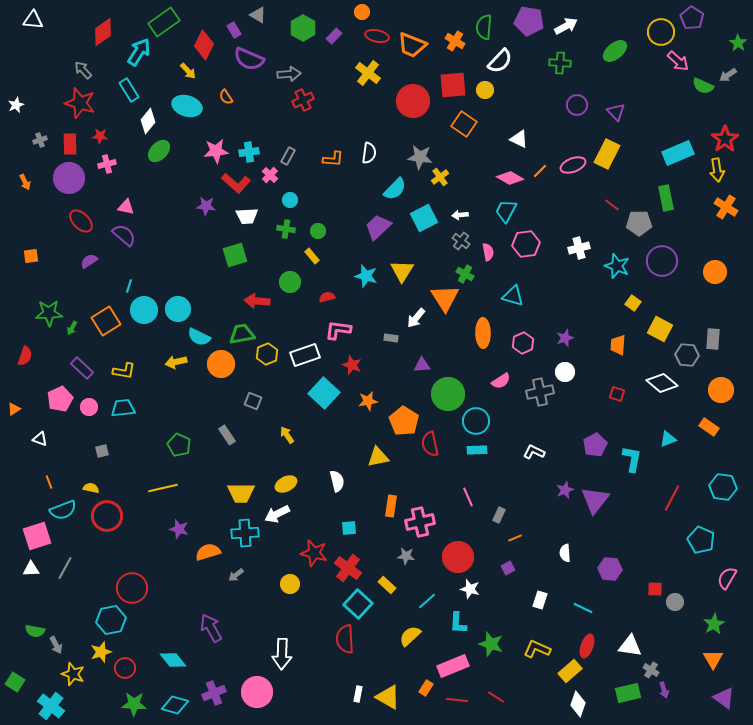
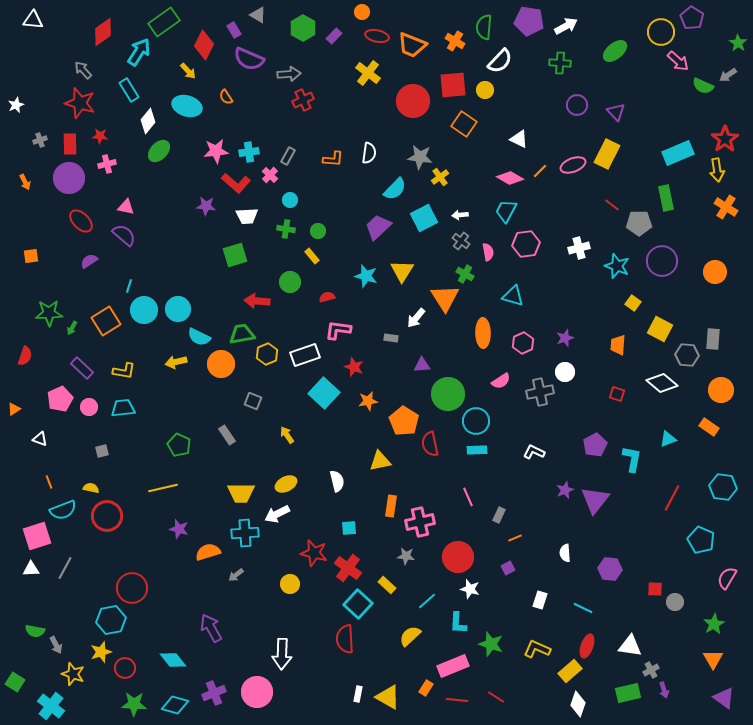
red star at (352, 365): moved 2 px right, 2 px down
yellow triangle at (378, 457): moved 2 px right, 4 px down
gray cross at (651, 670): rotated 28 degrees clockwise
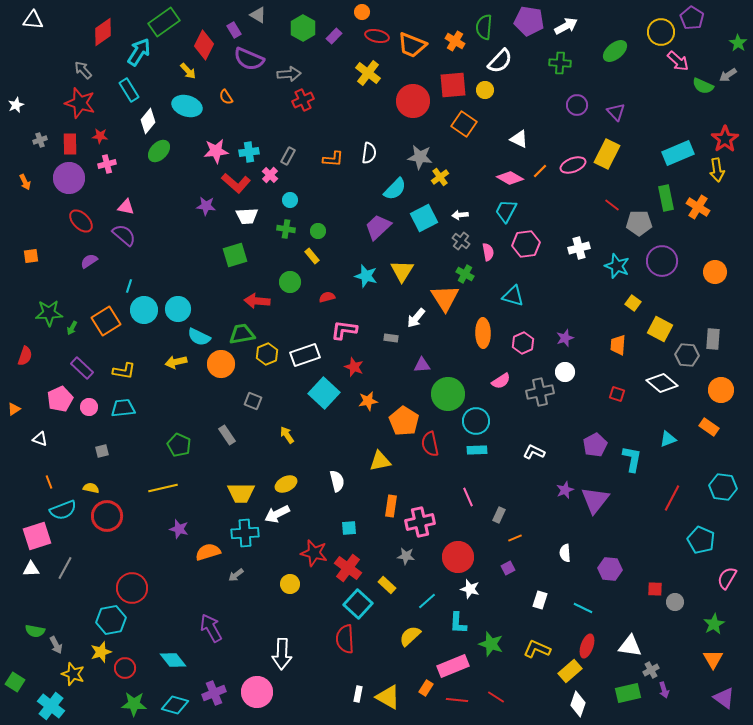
orange cross at (726, 207): moved 28 px left
pink L-shape at (338, 330): moved 6 px right
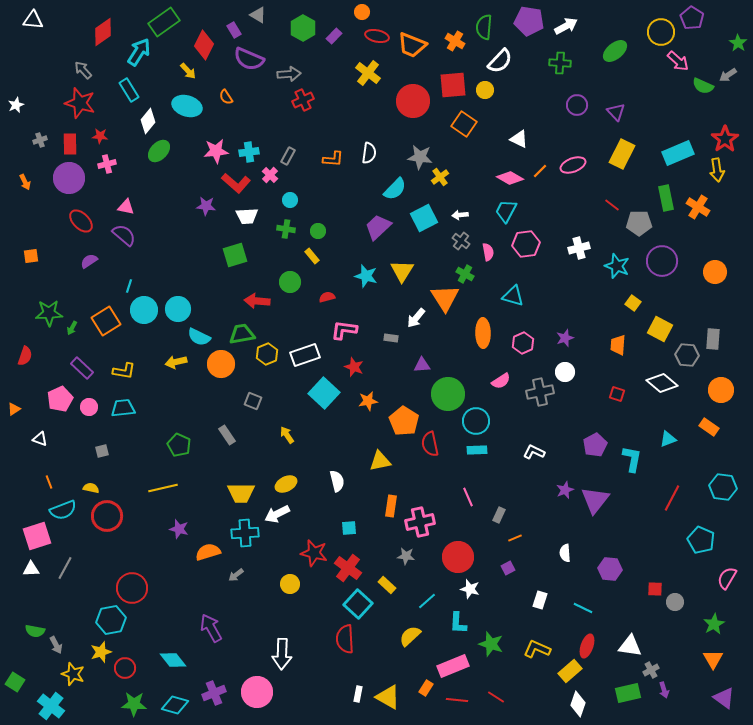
yellow rectangle at (607, 154): moved 15 px right
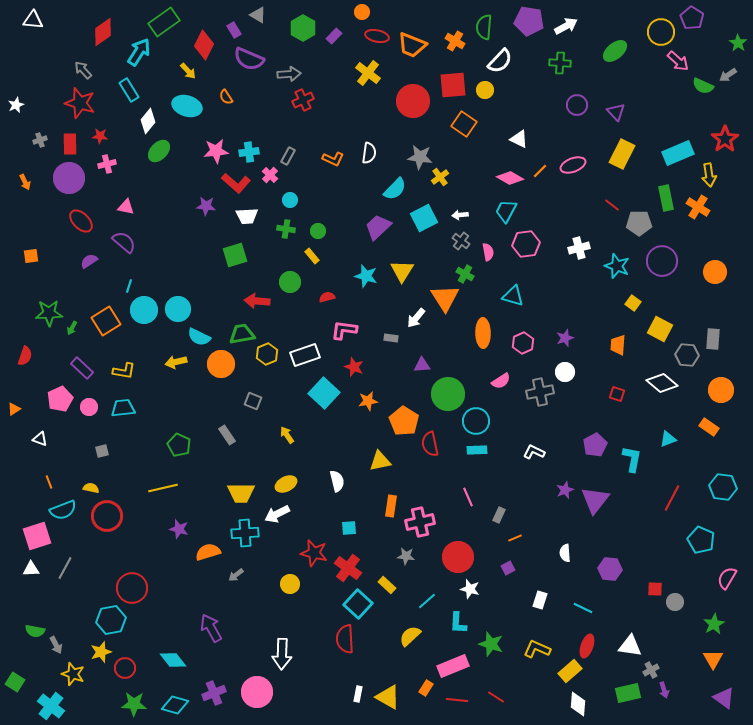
orange L-shape at (333, 159): rotated 20 degrees clockwise
yellow arrow at (717, 170): moved 8 px left, 5 px down
purple semicircle at (124, 235): moved 7 px down
white diamond at (578, 704): rotated 15 degrees counterclockwise
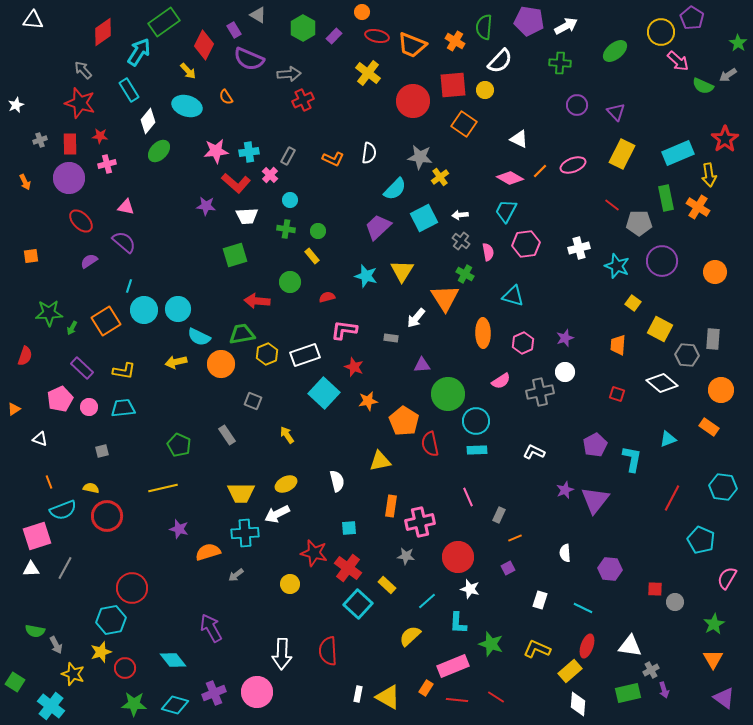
red semicircle at (345, 639): moved 17 px left, 12 px down
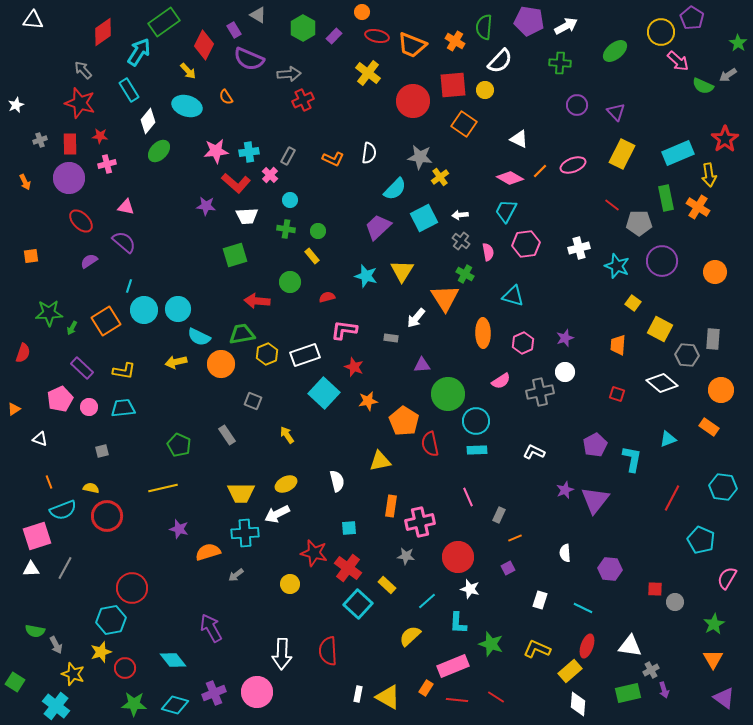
red semicircle at (25, 356): moved 2 px left, 3 px up
cyan cross at (51, 706): moved 5 px right
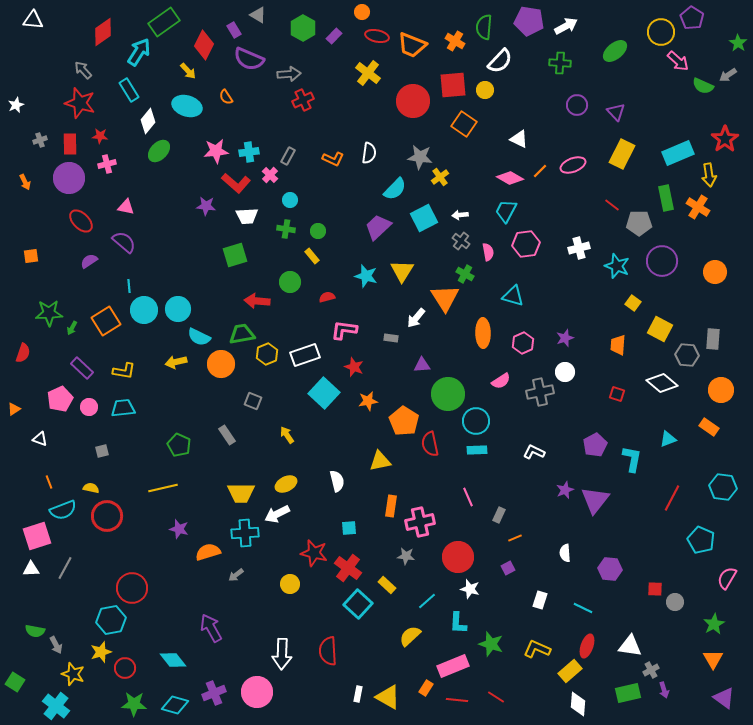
cyan line at (129, 286): rotated 24 degrees counterclockwise
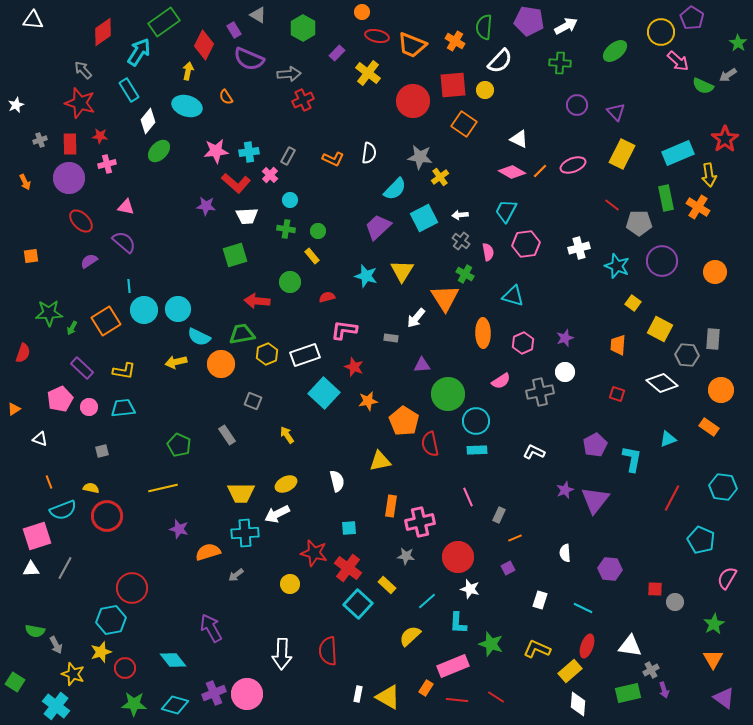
purple rectangle at (334, 36): moved 3 px right, 17 px down
yellow arrow at (188, 71): rotated 126 degrees counterclockwise
pink diamond at (510, 178): moved 2 px right, 6 px up
pink circle at (257, 692): moved 10 px left, 2 px down
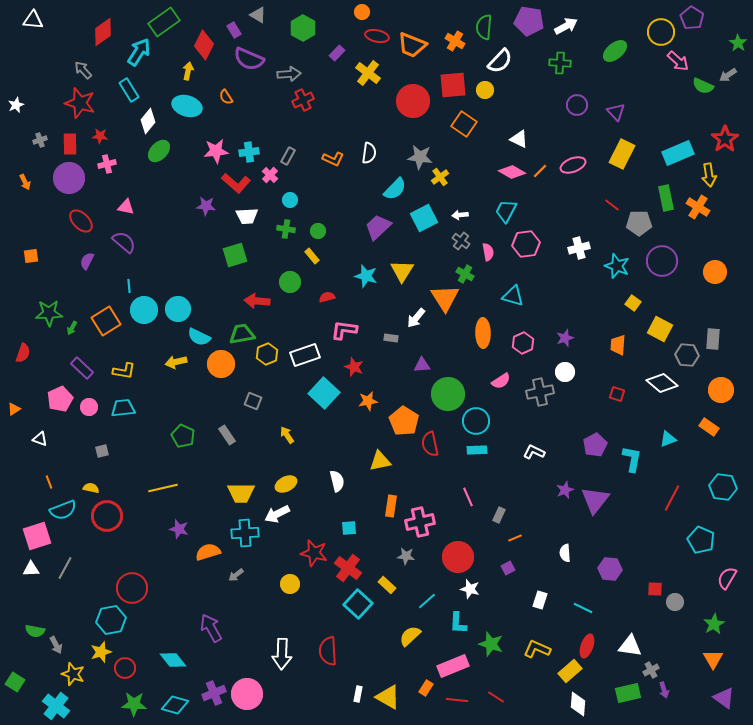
purple semicircle at (89, 261): moved 2 px left; rotated 30 degrees counterclockwise
green pentagon at (179, 445): moved 4 px right, 9 px up
